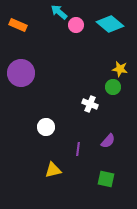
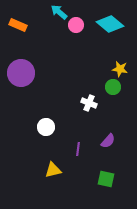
white cross: moved 1 px left, 1 px up
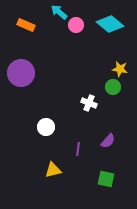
orange rectangle: moved 8 px right
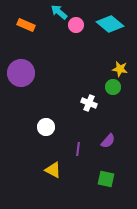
yellow triangle: rotated 42 degrees clockwise
